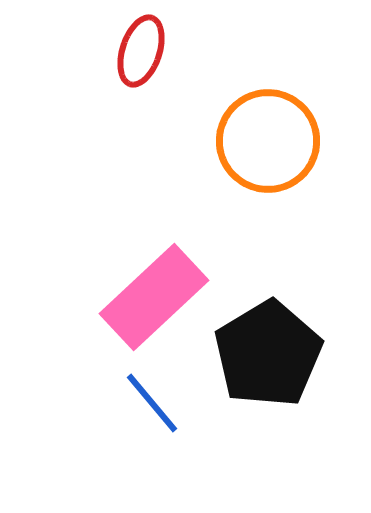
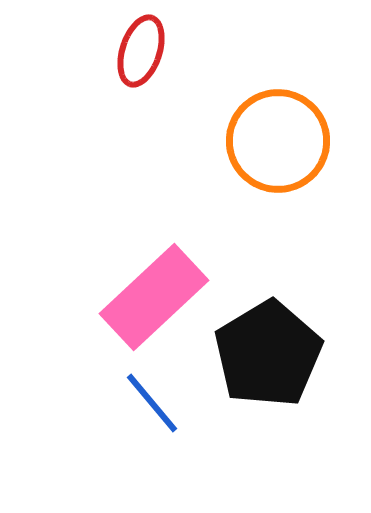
orange circle: moved 10 px right
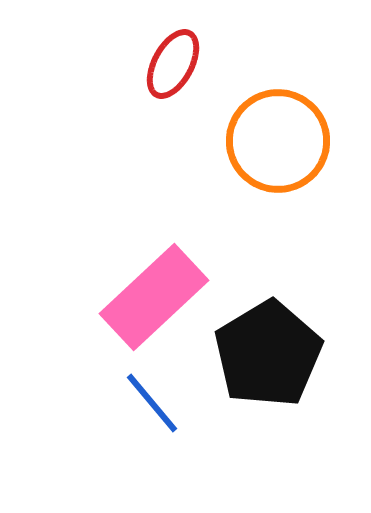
red ellipse: moved 32 px right, 13 px down; rotated 10 degrees clockwise
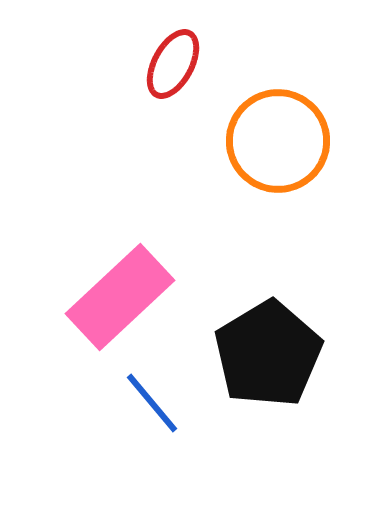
pink rectangle: moved 34 px left
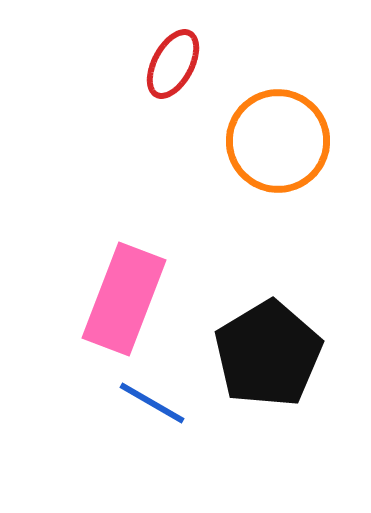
pink rectangle: moved 4 px right, 2 px down; rotated 26 degrees counterclockwise
blue line: rotated 20 degrees counterclockwise
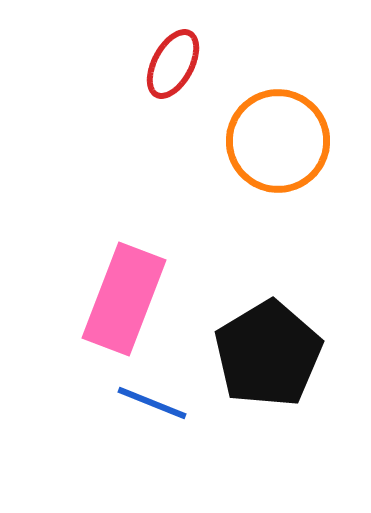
blue line: rotated 8 degrees counterclockwise
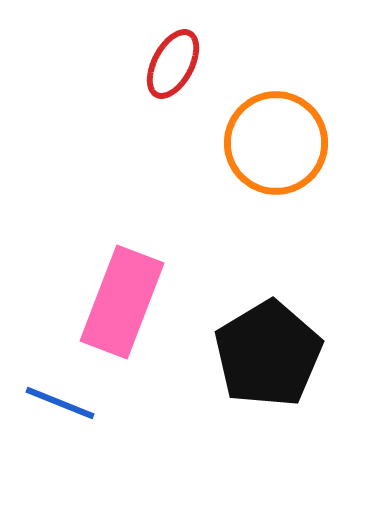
orange circle: moved 2 px left, 2 px down
pink rectangle: moved 2 px left, 3 px down
blue line: moved 92 px left
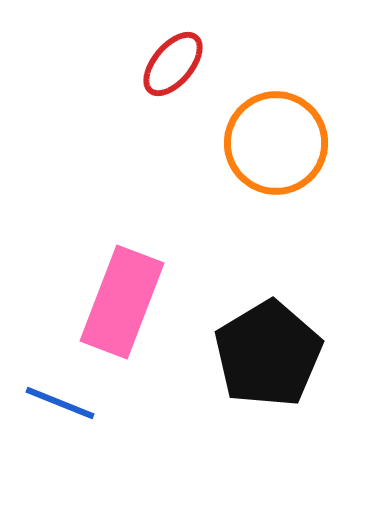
red ellipse: rotated 12 degrees clockwise
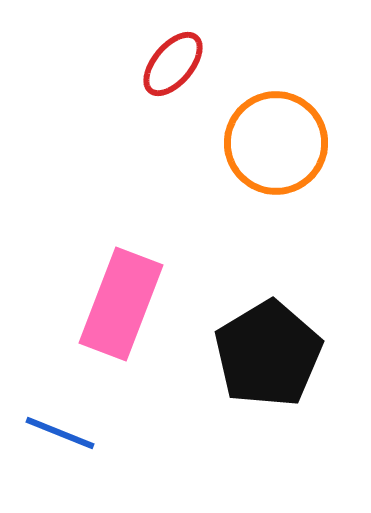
pink rectangle: moved 1 px left, 2 px down
blue line: moved 30 px down
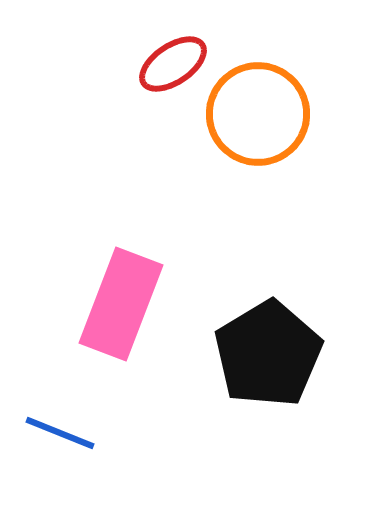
red ellipse: rotated 16 degrees clockwise
orange circle: moved 18 px left, 29 px up
